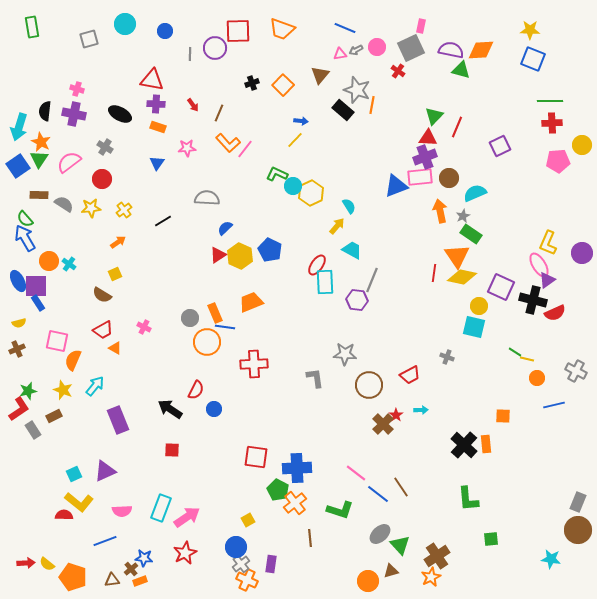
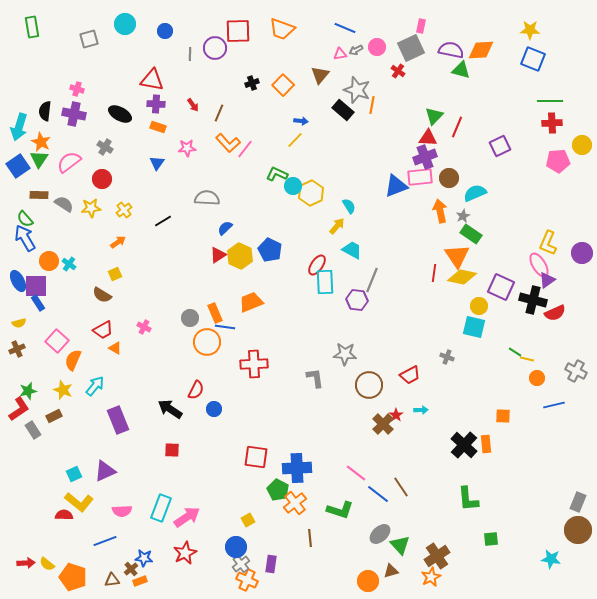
pink square at (57, 341): rotated 30 degrees clockwise
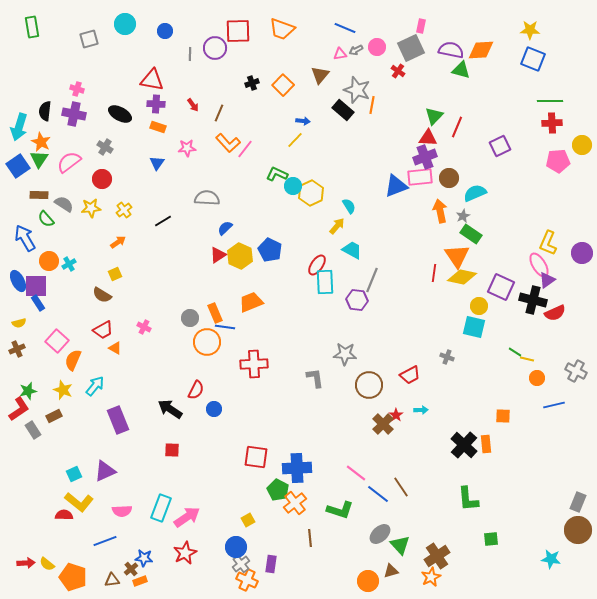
blue arrow at (301, 121): moved 2 px right
green semicircle at (25, 219): moved 21 px right
cyan cross at (69, 264): rotated 24 degrees clockwise
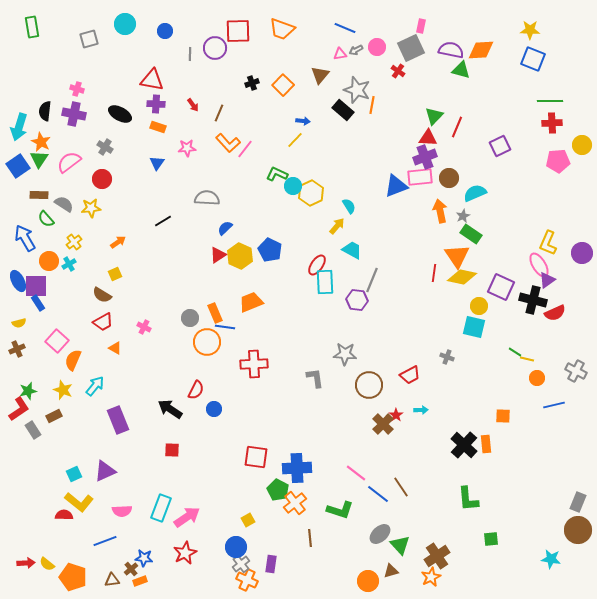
yellow cross at (124, 210): moved 50 px left, 32 px down
red trapezoid at (103, 330): moved 8 px up
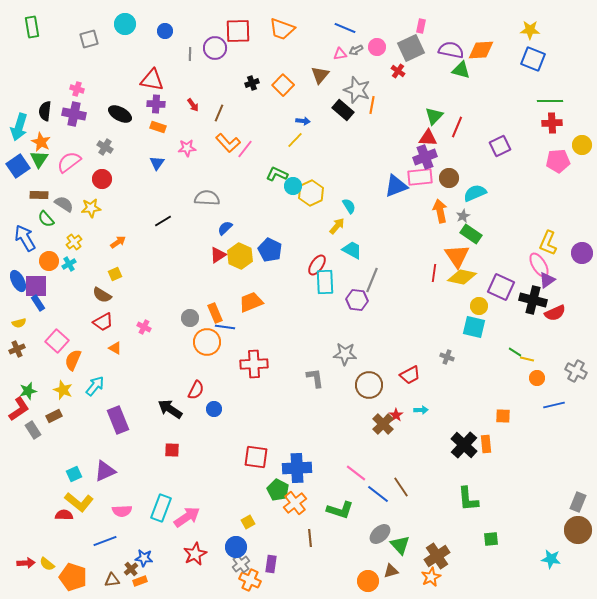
yellow square at (248, 520): moved 2 px down
red star at (185, 553): moved 10 px right, 1 px down
orange cross at (247, 580): moved 3 px right
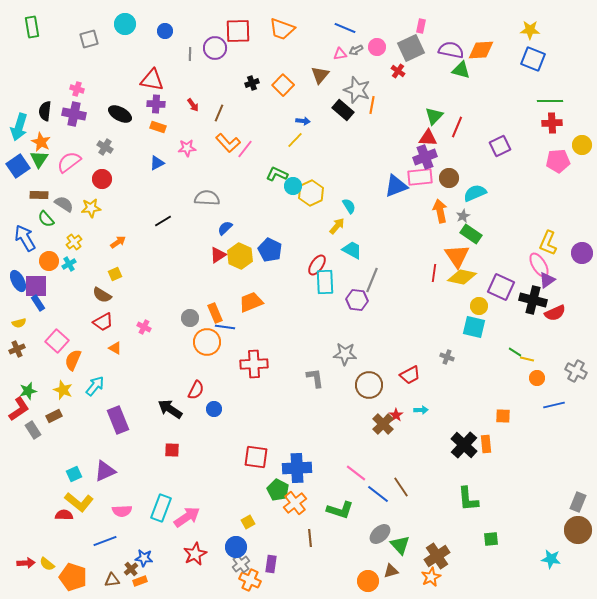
blue triangle at (157, 163): rotated 28 degrees clockwise
